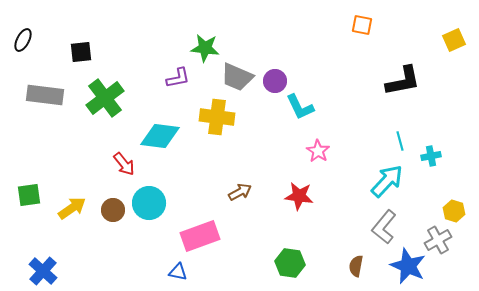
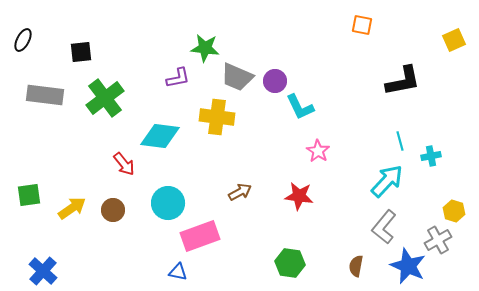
cyan circle: moved 19 px right
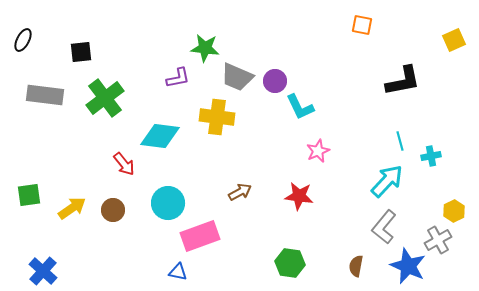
pink star: rotated 15 degrees clockwise
yellow hexagon: rotated 15 degrees clockwise
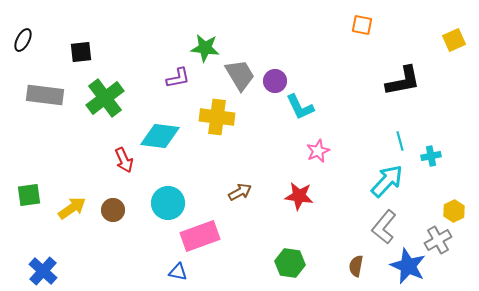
gray trapezoid: moved 3 px right, 2 px up; rotated 144 degrees counterclockwise
red arrow: moved 4 px up; rotated 15 degrees clockwise
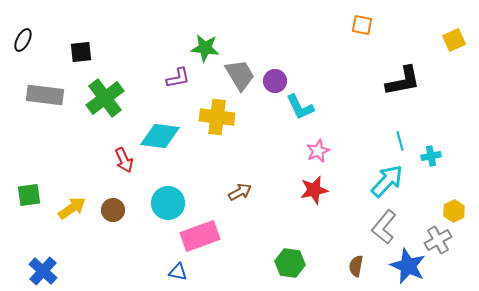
red star: moved 15 px right, 6 px up; rotated 20 degrees counterclockwise
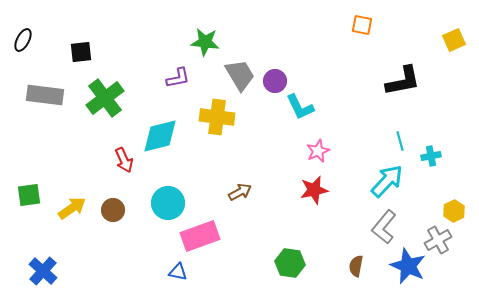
green star: moved 6 px up
cyan diamond: rotated 21 degrees counterclockwise
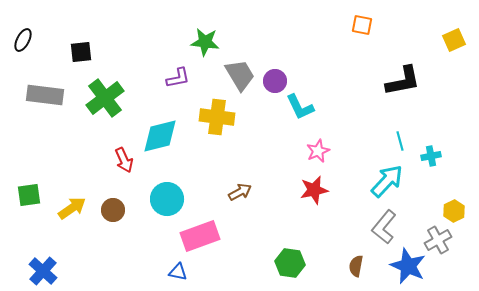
cyan circle: moved 1 px left, 4 px up
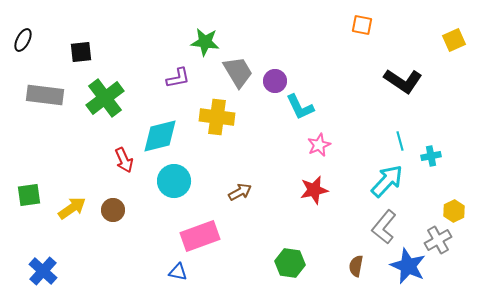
gray trapezoid: moved 2 px left, 3 px up
black L-shape: rotated 45 degrees clockwise
pink star: moved 1 px right, 6 px up
cyan circle: moved 7 px right, 18 px up
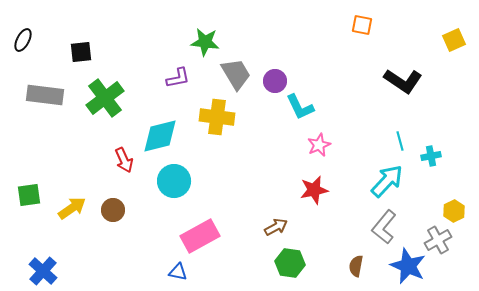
gray trapezoid: moved 2 px left, 2 px down
brown arrow: moved 36 px right, 35 px down
pink rectangle: rotated 9 degrees counterclockwise
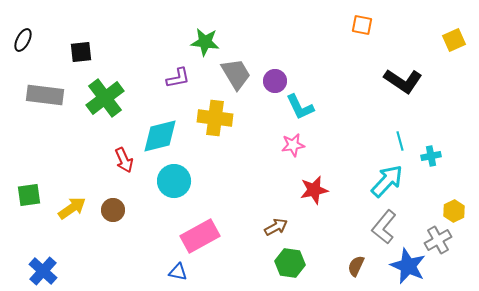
yellow cross: moved 2 px left, 1 px down
pink star: moved 26 px left; rotated 15 degrees clockwise
brown semicircle: rotated 15 degrees clockwise
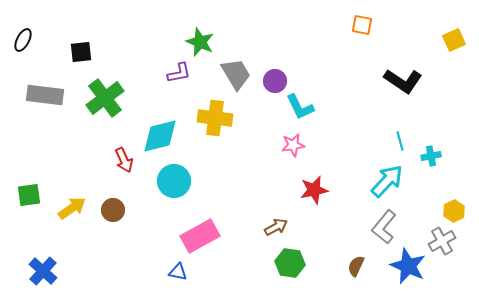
green star: moved 5 px left; rotated 16 degrees clockwise
purple L-shape: moved 1 px right, 5 px up
gray cross: moved 4 px right, 1 px down
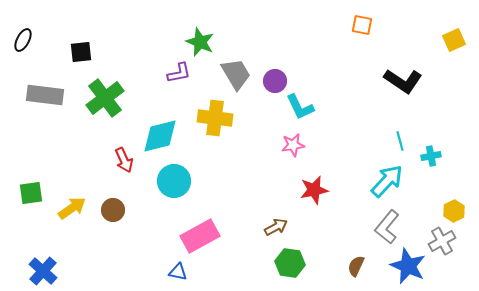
green square: moved 2 px right, 2 px up
gray L-shape: moved 3 px right
